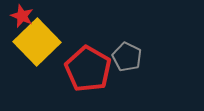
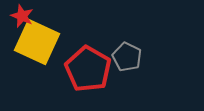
yellow square: rotated 21 degrees counterclockwise
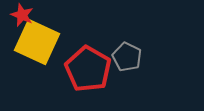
red star: moved 1 px up
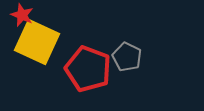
red pentagon: rotated 9 degrees counterclockwise
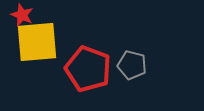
yellow square: rotated 30 degrees counterclockwise
gray pentagon: moved 5 px right, 8 px down; rotated 12 degrees counterclockwise
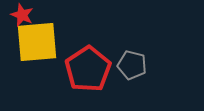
red pentagon: rotated 18 degrees clockwise
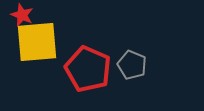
gray pentagon: rotated 8 degrees clockwise
red pentagon: rotated 15 degrees counterclockwise
